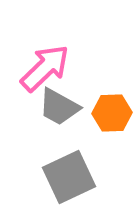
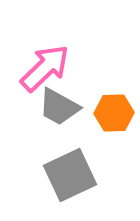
orange hexagon: moved 2 px right
gray square: moved 1 px right, 2 px up
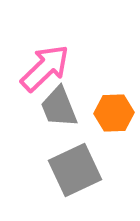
gray trapezoid: rotated 39 degrees clockwise
gray square: moved 5 px right, 5 px up
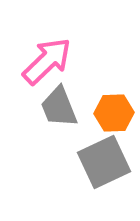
pink arrow: moved 2 px right, 7 px up
gray square: moved 29 px right, 8 px up
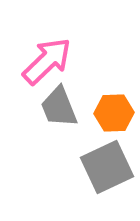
gray square: moved 3 px right, 5 px down
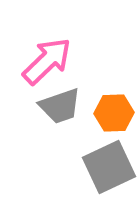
gray trapezoid: moved 1 px right, 1 px up; rotated 87 degrees counterclockwise
gray square: moved 2 px right
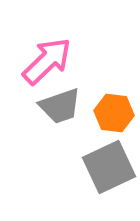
orange hexagon: rotated 9 degrees clockwise
